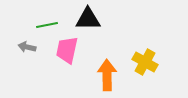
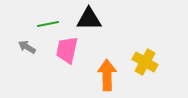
black triangle: moved 1 px right
green line: moved 1 px right, 1 px up
gray arrow: rotated 18 degrees clockwise
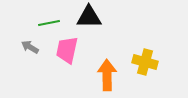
black triangle: moved 2 px up
green line: moved 1 px right, 1 px up
gray arrow: moved 3 px right
yellow cross: rotated 15 degrees counterclockwise
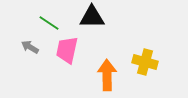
black triangle: moved 3 px right
green line: rotated 45 degrees clockwise
